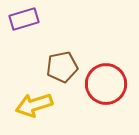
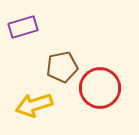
purple rectangle: moved 1 px left, 8 px down
red circle: moved 6 px left, 4 px down
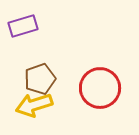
purple rectangle: moved 1 px up
brown pentagon: moved 22 px left, 12 px down; rotated 8 degrees counterclockwise
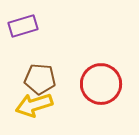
brown pentagon: rotated 24 degrees clockwise
red circle: moved 1 px right, 4 px up
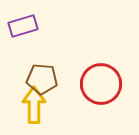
brown pentagon: moved 2 px right
yellow arrow: rotated 108 degrees clockwise
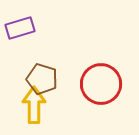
purple rectangle: moved 3 px left, 2 px down
brown pentagon: rotated 12 degrees clockwise
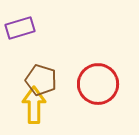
brown pentagon: moved 1 px left, 1 px down
red circle: moved 3 px left
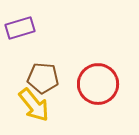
brown pentagon: moved 2 px right, 2 px up; rotated 12 degrees counterclockwise
yellow arrow: rotated 141 degrees clockwise
